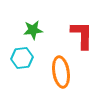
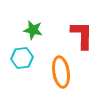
green star: rotated 18 degrees clockwise
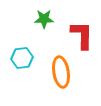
green star: moved 11 px right, 11 px up; rotated 12 degrees counterclockwise
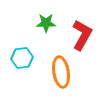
green star: moved 2 px right, 4 px down
red L-shape: rotated 28 degrees clockwise
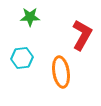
green star: moved 16 px left, 6 px up
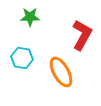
cyan hexagon: rotated 15 degrees clockwise
orange ellipse: rotated 20 degrees counterclockwise
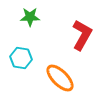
cyan hexagon: moved 1 px left
orange ellipse: moved 1 px left, 6 px down; rotated 16 degrees counterclockwise
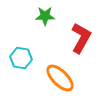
green star: moved 15 px right, 1 px up
red L-shape: moved 1 px left, 3 px down
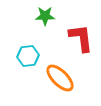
red L-shape: rotated 36 degrees counterclockwise
cyan hexagon: moved 7 px right, 2 px up; rotated 15 degrees counterclockwise
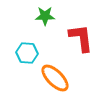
cyan hexagon: moved 1 px left, 3 px up; rotated 10 degrees clockwise
orange ellipse: moved 5 px left
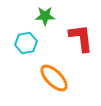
cyan hexagon: moved 1 px left, 10 px up; rotated 15 degrees counterclockwise
orange ellipse: moved 1 px left
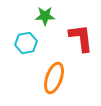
orange ellipse: rotated 64 degrees clockwise
